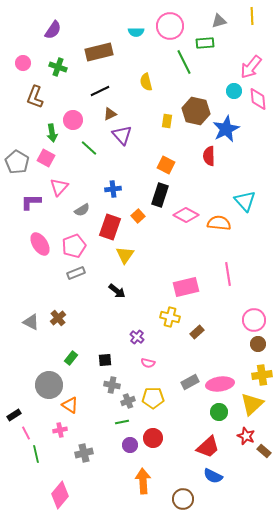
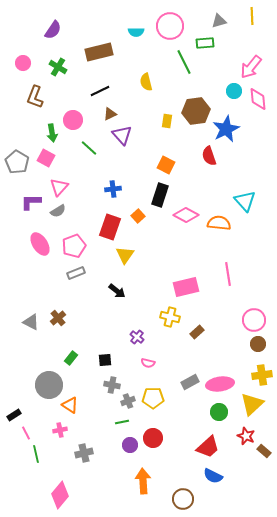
green cross at (58, 67): rotated 12 degrees clockwise
brown hexagon at (196, 111): rotated 20 degrees counterclockwise
red semicircle at (209, 156): rotated 18 degrees counterclockwise
gray semicircle at (82, 210): moved 24 px left, 1 px down
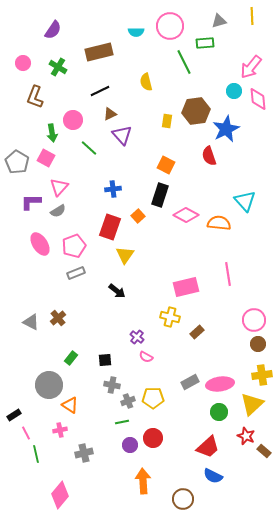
pink semicircle at (148, 363): moved 2 px left, 6 px up; rotated 16 degrees clockwise
